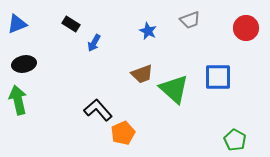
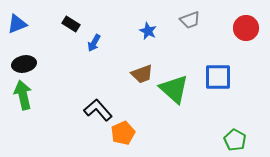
green arrow: moved 5 px right, 5 px up
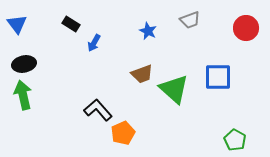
blue triangle: rotated 45 degrees counterclockwise
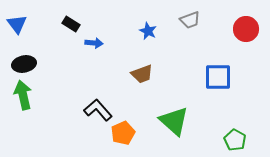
red circle: moved 1 px down
blue arrow: rotated 114 degrees counterclockwise
green triangle: moved 32 px down
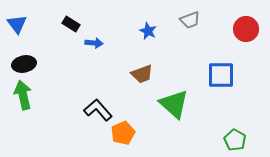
blue square: moved 3 px right, 2 px up
green triangle: moved 17 px up
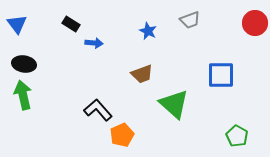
red circle: moved 9 px right, 6 px up
black ellipse: rotated 20 degrees clockwise
orange pentagon: moved 1 px left, 2 px down
green pentagon: moved 2 px right, 4 px up
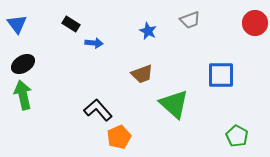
black ellipse: moved 1 px left; rotated 40 degrees counterclockwise
orange pentagon: moved 3 px left, 2 px down
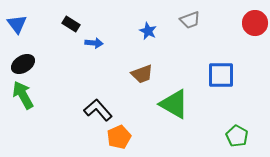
green arrow: rotated 16 degrees counterclockwise
green triangle: rotated 12 degrees counterclockwise
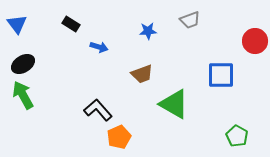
red circle: moved 18 px down
blue star: rotated 30 degrees counterclockwise
blue arrow: moved 5 px right, 4 px down; rotated 12 degrees clockwise
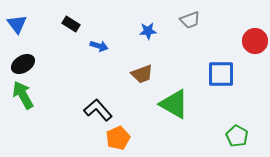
blue arrow: moved 1 px up
blue square: moved 1 px up
orange pentagon: moved 1 px left, 1 px down
